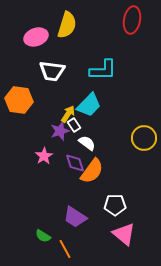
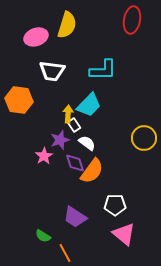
yellow arrow: rotated 30 degrees counterclockwise
purple star: moved 9 px down
orange line: moved 4 px down
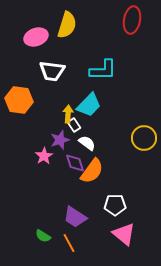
orange line: moved 4 px right, 10 px up
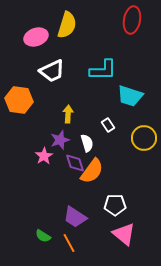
white trapezoid: rotated 32 degrees counterclockwise
cyan trapezoid: moved 41 px right, 9 px up; rotated 64 degrees clockwise
white rectangle: moved 34 px right
white semicircle: rotated 36 degrees clockwise
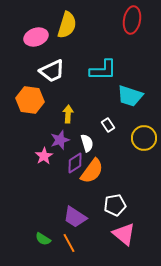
orange hexagon: moved 11 px right
purple diamond: rotated 75 degrees clockwise
white pentagon: rotated 10 degrees counterclockwise
green semicircle: moved 3 px down
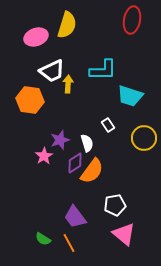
yellow arrow: moved 30 px up
purple trapezoid: rotated 20 degrees clockwise
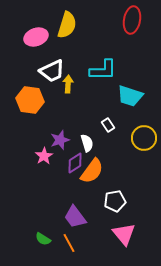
white pentagon: moved 4 px up
pink triangle: rotated 10 degrees clockwise
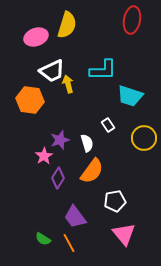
yellow arrow: rotated 18 degrees counterclockwise
purple diamond: moved 17 px left, 15 px down; rotated 25 degrees counterclockwise
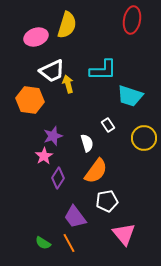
purple star: moved 7 px left, 4 px up
orange semicircle: moved 4 px right
white pentagon: moved 8 px left
green semicircle: moved 4 px down
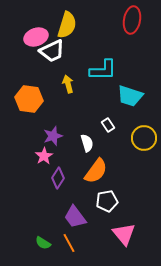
white trapezoid: moved 20 px up
orange hexagon: moved 1 px left, 1 px up
